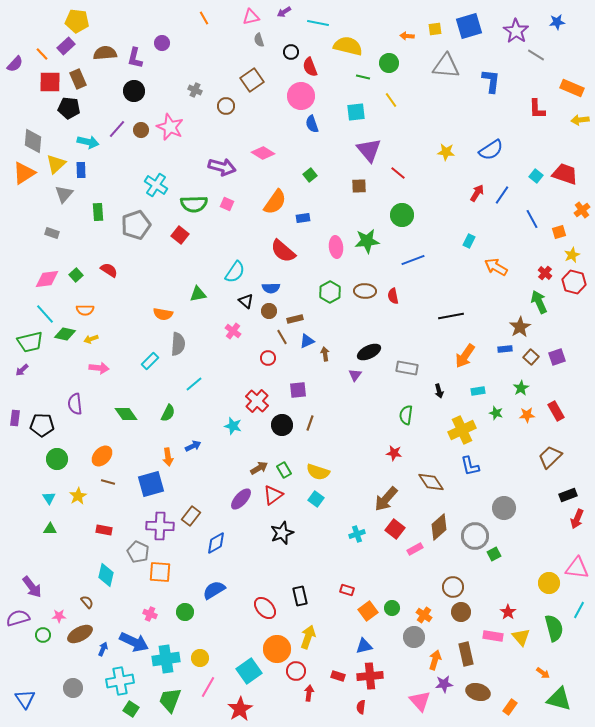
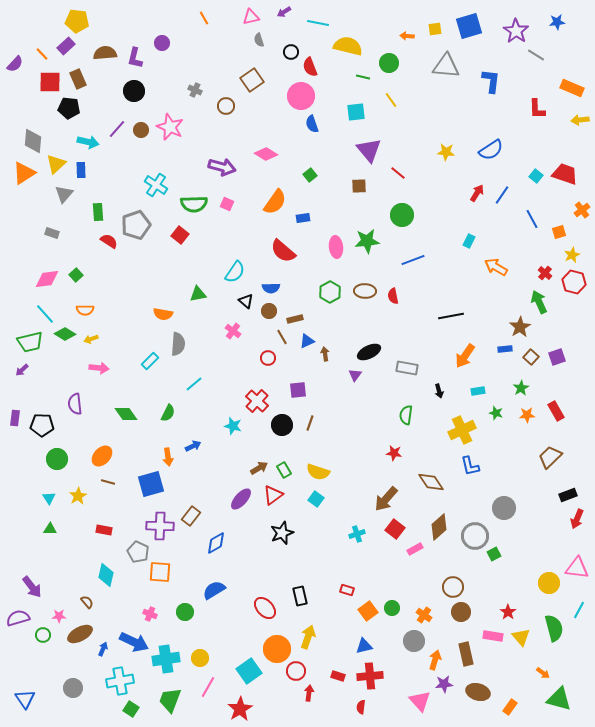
pink diamond at (263, 153): moved 3 px right, 1 px down
red semicircle at (109, 270): moved 29 px up
green diamond at (65, 334): rotated 20 degrees clockwise
gray circle at (414, 637): moved 4 px down
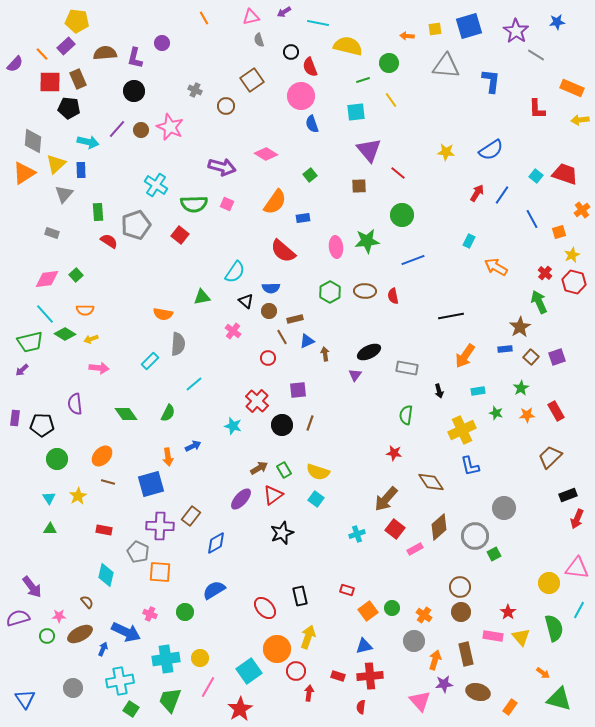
green line at (363, 77): moved 3 px down; rotated 32 degrees counterclockwise
green triangle at (198, 294): moved 4 px right, 3 px down
brown circle at (453, 587): moved 7 px right
green circle at (43, 635): moved 4 px right, 1 px down
blue arrow at (134, 642): moved 8 px left, 10 px up
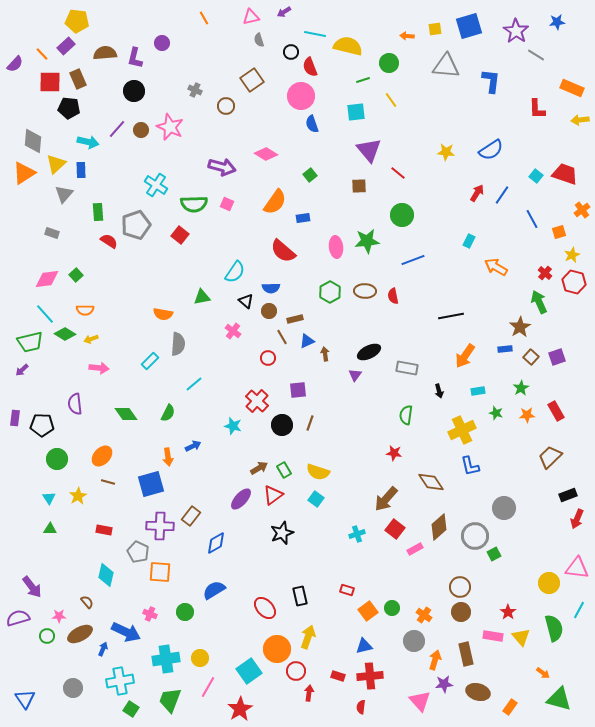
cyan line at (318, 23): moved 3 px left, 11 px down
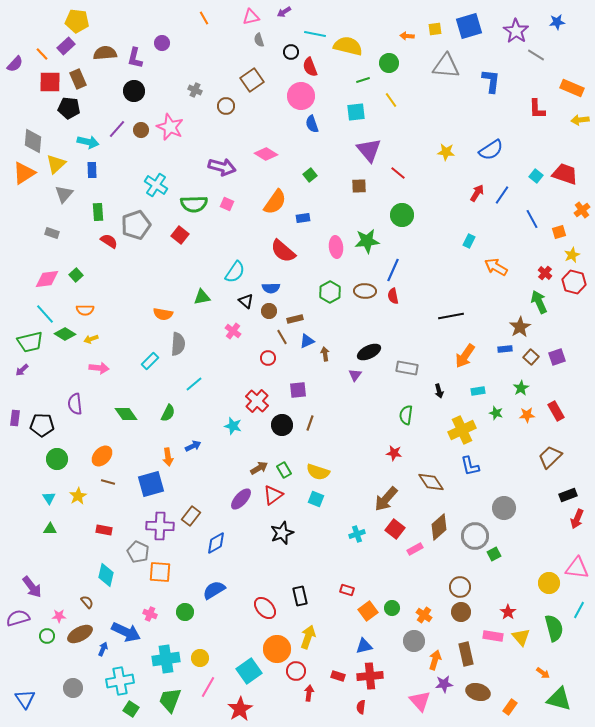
blue rectangle at (81, 170): moved 11 px right
blue line at (413, 260): moved 20 px left, 10 px down; rotated 45 degrees counterclockwise
cyan square at (316, 499): rotated 14 degrees counterclockwise
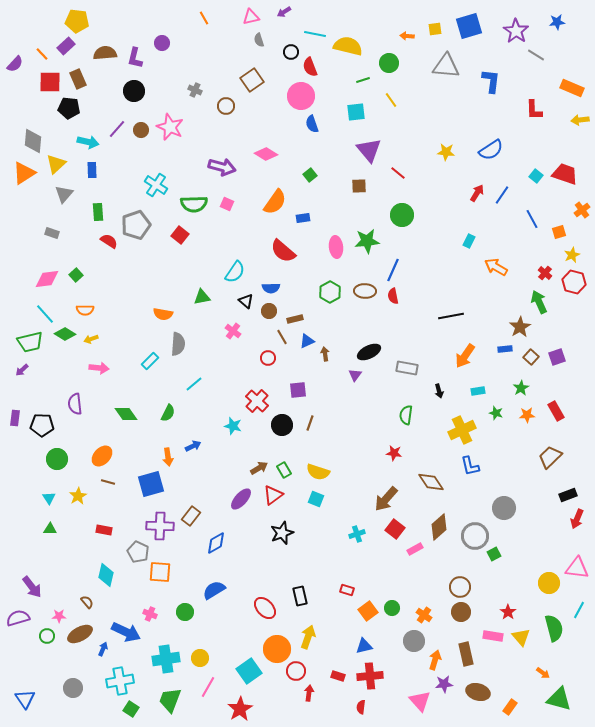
red L-shape at (537, 109): moved 3 px left, 1 px down
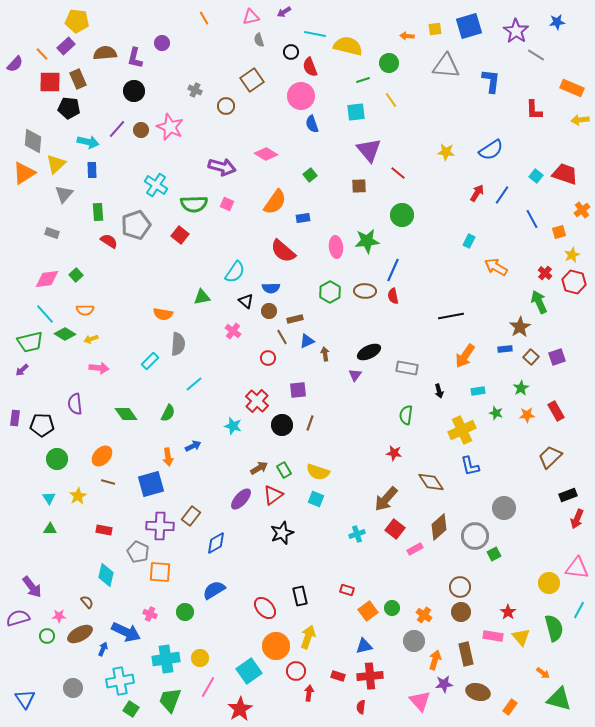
orange circle at (277, 649): moved 1 px left, 3 px up
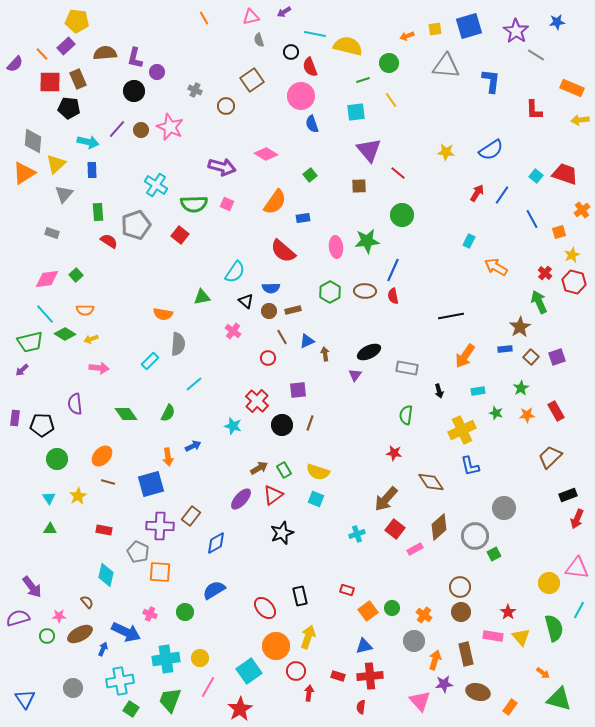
orange arrow at (407, 36): rotated 24 degrees counterclockwise
purple circle at (162, 43): moved 5 px left, 29 px down
brown rectangle at (295, 319): moved 2 px left, 9 px up
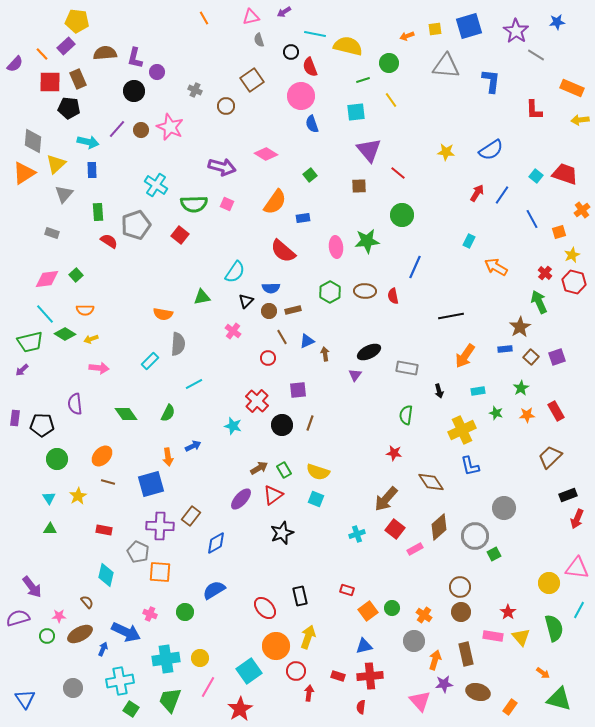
blue line at (393, 270): moved 22 px right, 3 px up
black triangle at (246, 301): rotated 35 degrees clockwise
cyan line at (194, 384): rotated 12 degrees clockwise
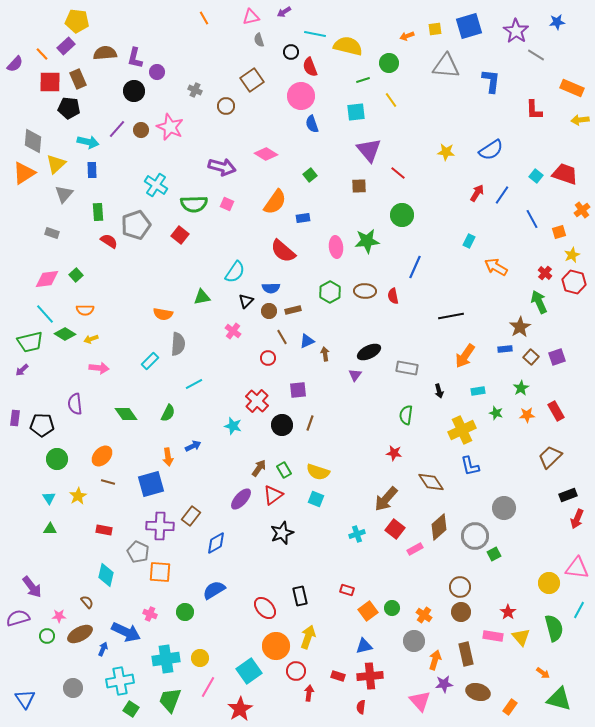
brown arrow at (259, 468): rotated 24 degrees counterclockwise
